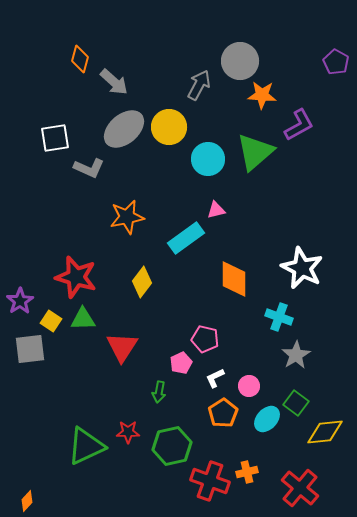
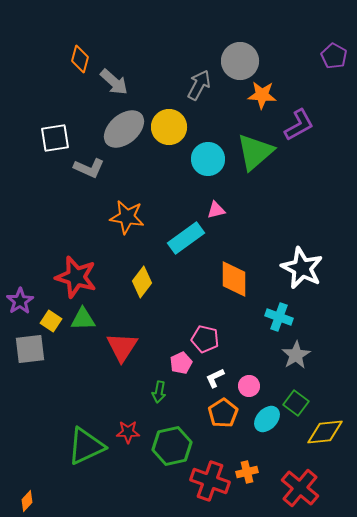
purple pentagon at (336, 62): moved 2 px left, 6 px up
orange star at (127, 217): rotated 20 degrees clockwise
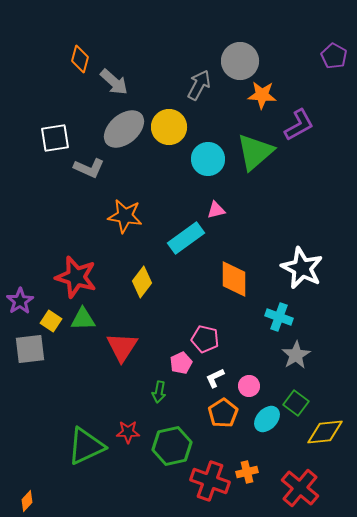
orange star at (127, 217): moved 2 px left, 1 px up
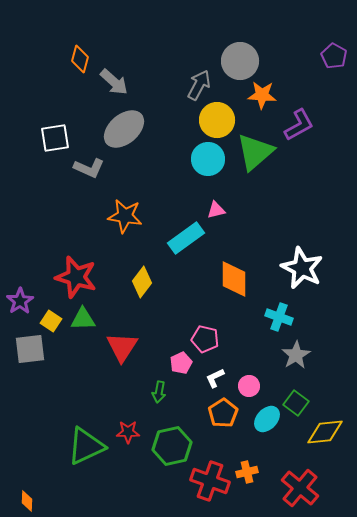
yellow circle at (169, 127): moved 48 px right, 7 px up
orange diamond at (27, 501): rotated 40 degrees counterclockwise
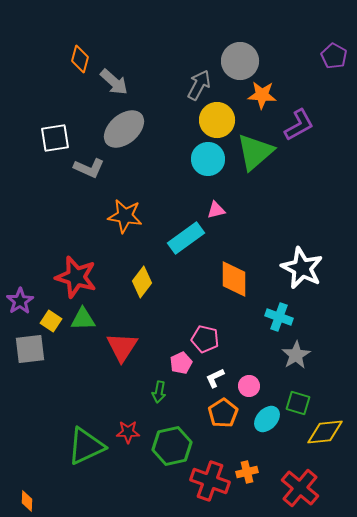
green square at (296, 403): moved 2 px right; rotated 20 degrees counterclockwise
